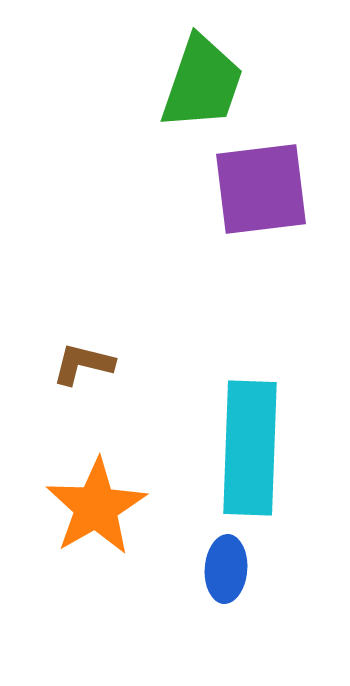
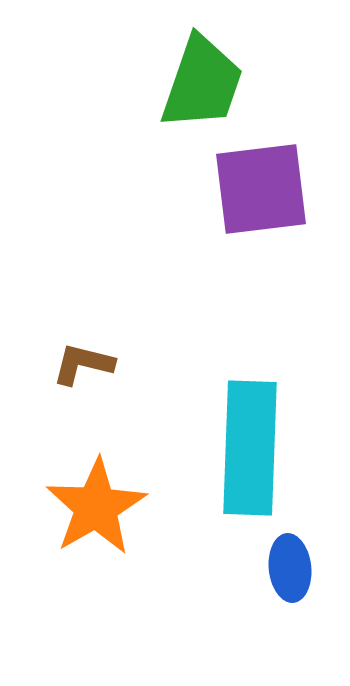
blue ellipse: moved 64 px right, 1 px up; rotated 10 degrees counterclockwise
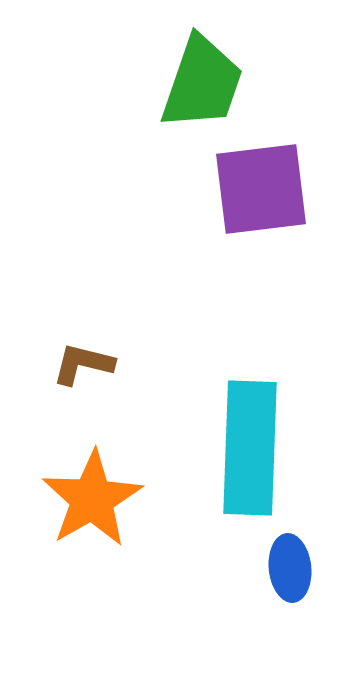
orange star: moved 4 px left, 8 px up
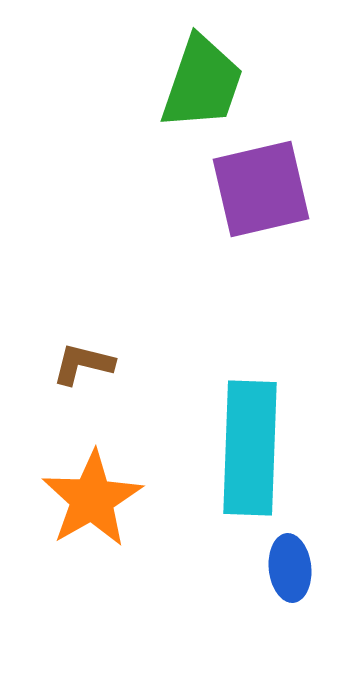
purple square: rotated 6 degrees counterclockwise
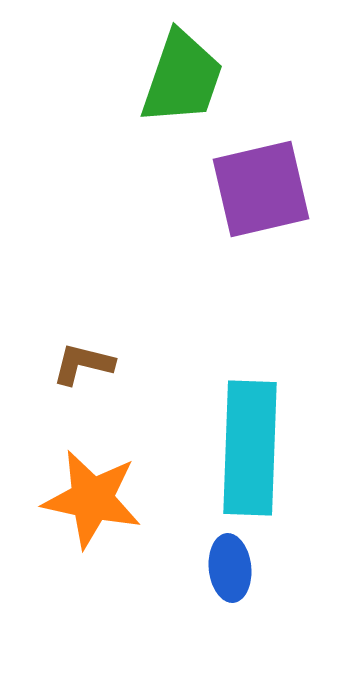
green trapezoid: moved 20 px left, 5 px up
orange star: rotated 30 degrees counterclockwise
blue ellipse: moved 60 px left
